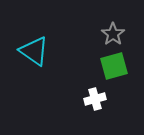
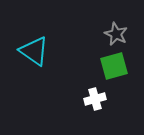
gray star: moved 3 px right; rotated 10 degrees counterclockwise
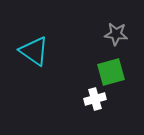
gray star: rotated 20 degrees counterclockwise
green square: moved 3 px left, 6 px down
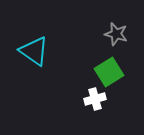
gray star: rotated 10 degrees clockwise
green square: moved 2 px left; rotated 16 degrees counterclockwise
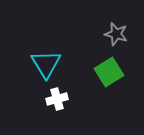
cyan triangle: moved 12 px right, 13 px down; rotated 24 degrees clockwise
white cross: moved 38 px left
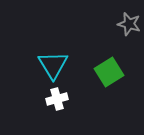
gray star: moved 13 px right, 10 px up
cyan triangle: moved 7 px right, 1 px down
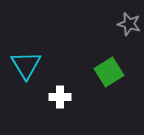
cyan triangle: moved 27 px left
white cross: moved 3 px right, 2 px up; rotated 15 degrees clockwise
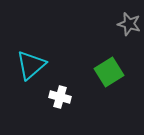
cyan triangle: moved 5 px right; rotated 20 degrees clockwise
white cross: rotated 15 degrees clockwise
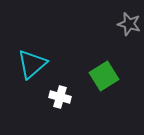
cyan triangle: moved 1 px right, 1 px up
green square: moved 5 px left, 4 px down
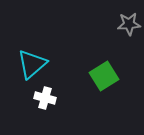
gray star: rotated 20 degrees counterclockwise
white cross: moved 15 px left, 1 px down
